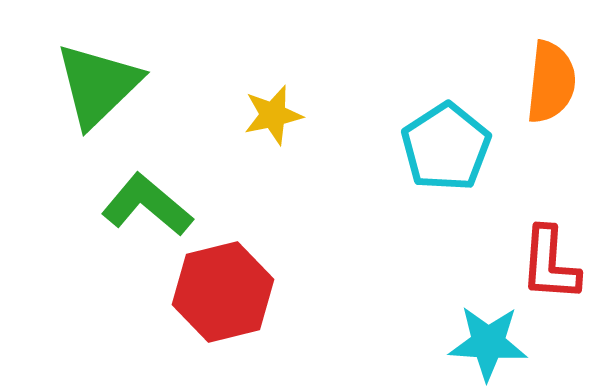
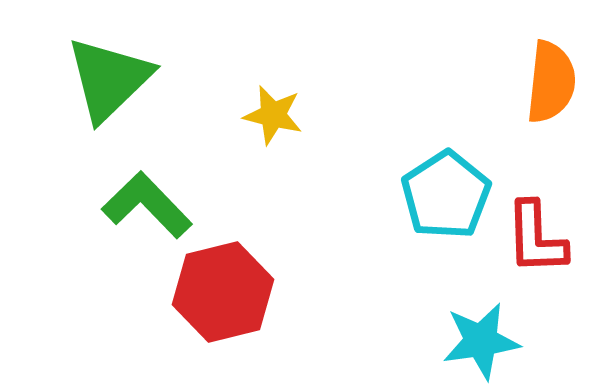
green triangle: moved 11 px right, 6 px up
yellow star: rotated 26 degrees clockwise
cyan pentagon: moved 48 px down
green L-shape: rotated 6 degrees clockwise
red L-shape: moved 14 px left, 26 px up; rotated 6 degrees counterclockwise
cyan star: moved 7 px left, 2 px up; rotated 12 degrees counterclockwise
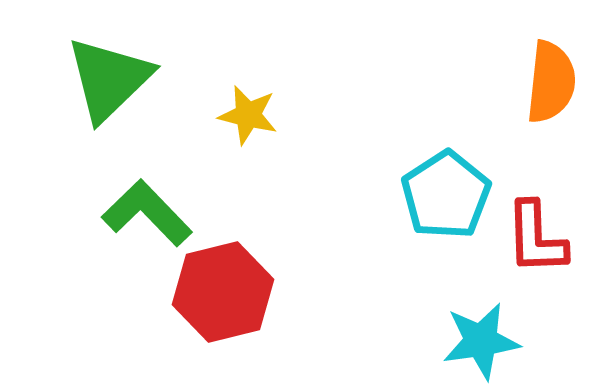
yellow star: moved 25 px left
green L-shape: moved 8 px down
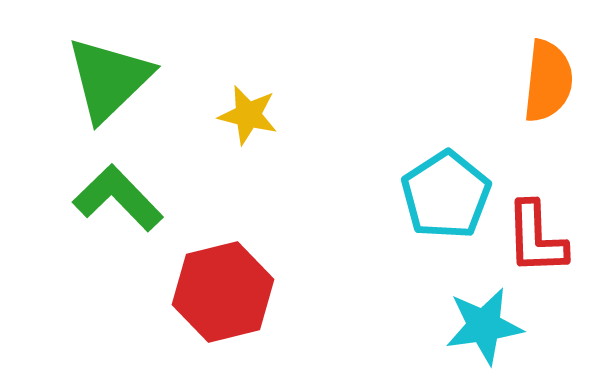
orange semicircle: moved 3 px left, 1 px up
green L-shape: moved 29 px left, 15 px up
cyan star: moved 3 px right, 15 px up
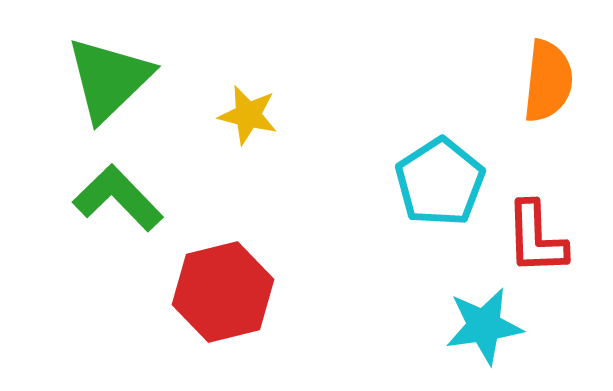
cyan pentagon: moved 6 px left, 13 px up
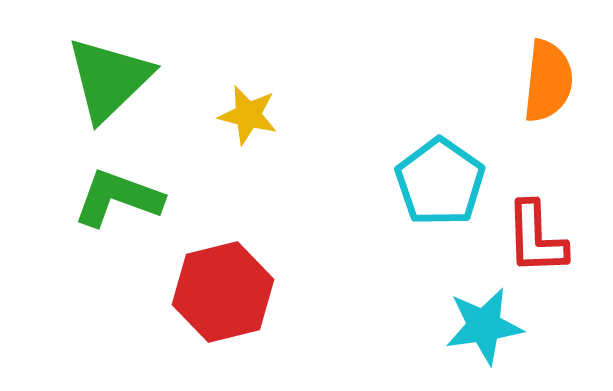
cyan pentagon: rotated 4 degrees counterclockwise
green L-shape: rotated 26 degrees counterclockwise
